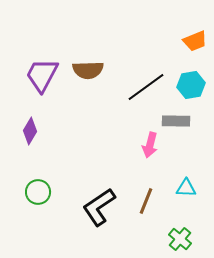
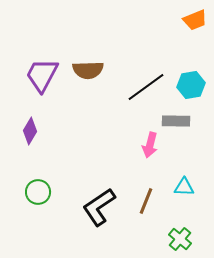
orange trapezoid: moved 21 px up
cyan triangle: moved 2 px left, 1 px up
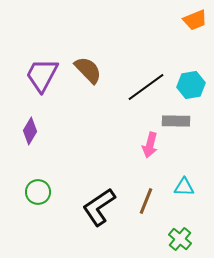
brown semicircle: rotated 132 degrees counterclockwise
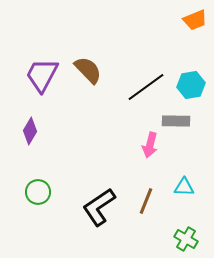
green cross: moved 6 px right; rotated 10 degrees counterclockwise
